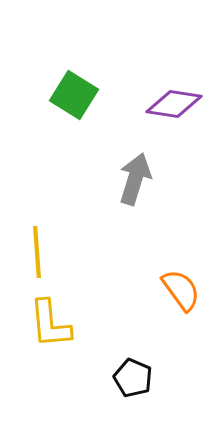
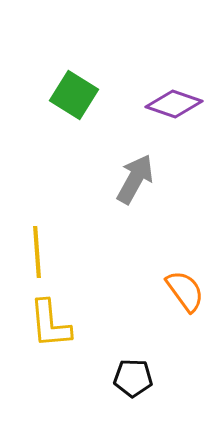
purple diamond: rotated 10 degrees clockwise
gray arrow: rotated 12 degrees clockwise
orange semicircle: moved 4 px right, 1 px down
black pentagon: rotated 21 degrees counterclockwise
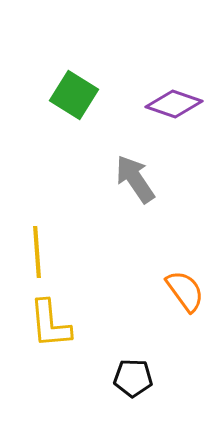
gray arrow: rotated 63 degrees counterclockwise
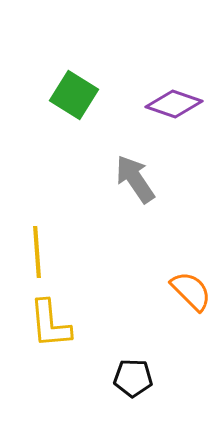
orange semicircle: moved 6 px right; rotated 9 degrees counterclockwise
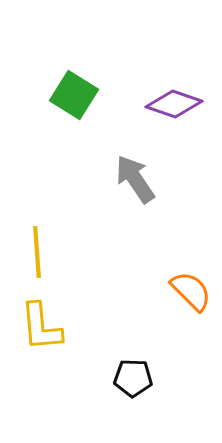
yellow L-shape: moved 9 px left, 3 px down
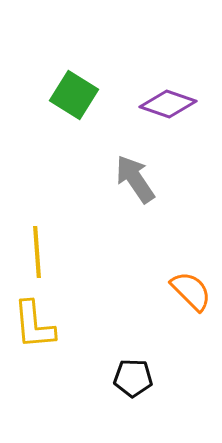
purple diamond: moved 6 px left
yellow L-shape: moved 7 px left, 2 px up
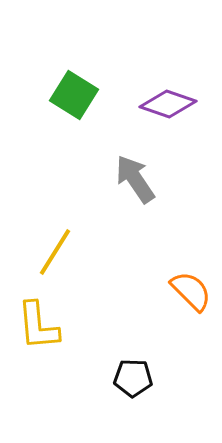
yellow line: moved 18 px right; rotated 36 degrees clockwise
yellow L-shape: moved 4 px right, 1 px down
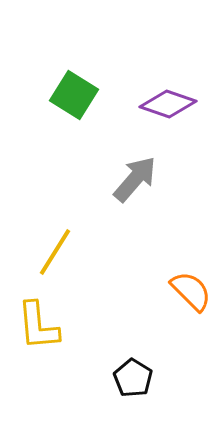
gray arrow: rotated 75 degrees clockwise
black pentagon: rotated 30 degrees clockwise
